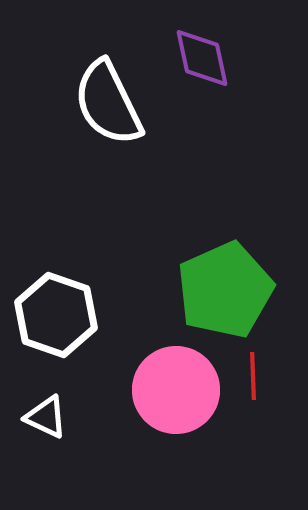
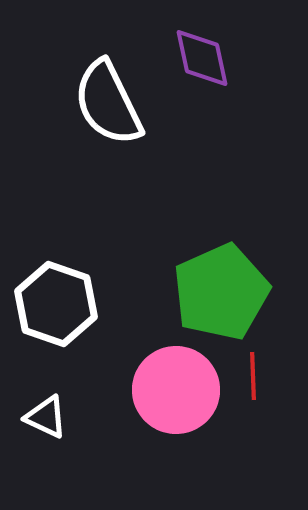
green pentagon: moved 4 px left, 2 px down
white hexagon: moved 11 px up
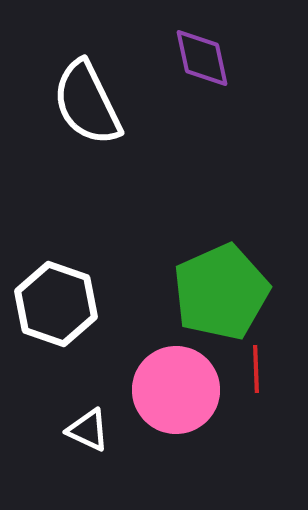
white semicircle: moved 21 px left
red line: moved 3 px right, 7 px up
white triangle: moved 42 px right, 13 px down
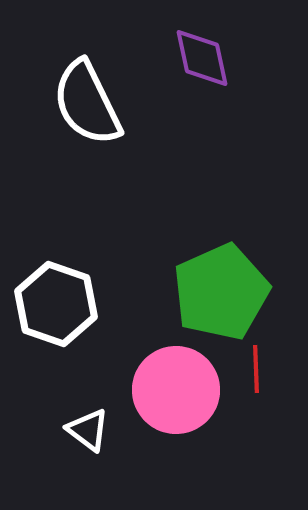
white triangle: rotated 12 degrees clockwise
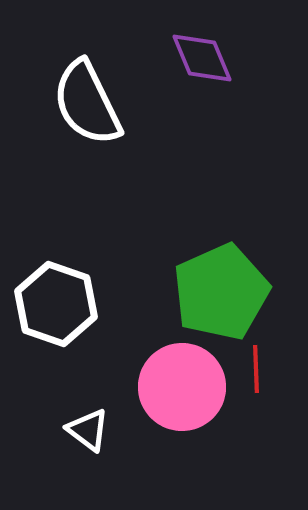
purple diamond: rotated 10 degrees counterclockwise
pink circle: moved 6 px right, 3 px up
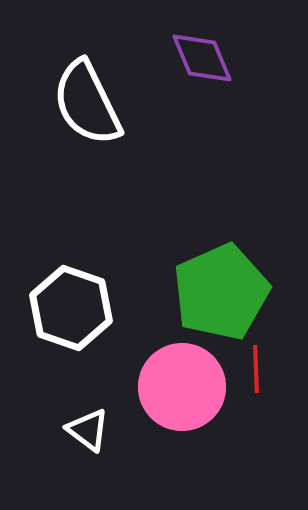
white hexagon: moved 15 px right, 4 px down
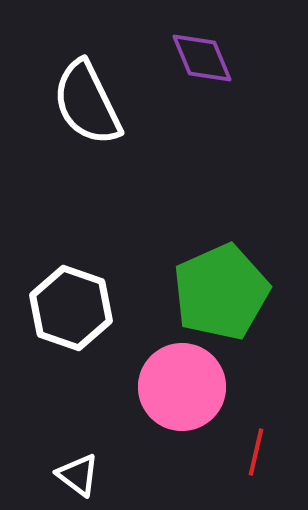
red line: moved 83 px down; rotated 15 degrees clockwise
white triangle: moved 10 px left, 45 px down
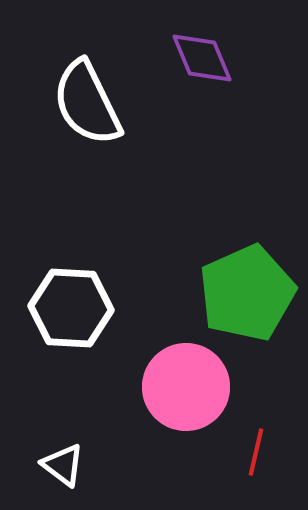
green pentagon: moved 26 px right, 1 px down
white hexagon: rotated 16 degrees counterclockwise
pink circle: moved 4 px right
white triangle: moved 15 px left, 10 px up
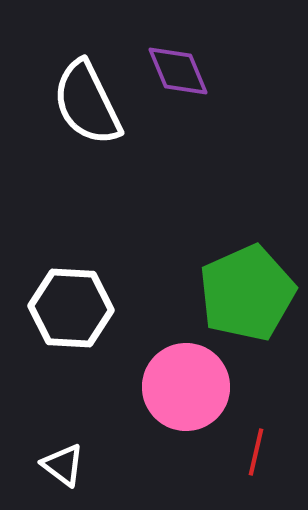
purple diamond: moved 24 px left, 13 px down
